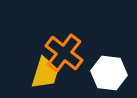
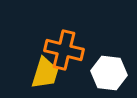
orange cross: moved 3 px up; rotated 24 degrees counterclockwise
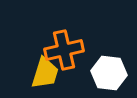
orange cross: rotated 27 degrees counterclockwise
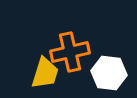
orange cross: moved 6 px right, 2 px down
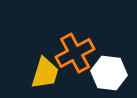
orange cross: moved 5 px right, 1 px down; rotated 15 degrees counterclockwise
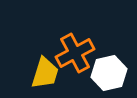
white hexagon: rotated 20 degrees counterclockwise
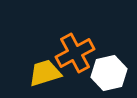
yellow trapezoid: rotated 124 degrees counterclockwise
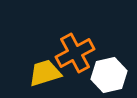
white hexagon: moved 2 px down
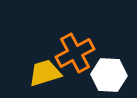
white hexagon: rotated 16 degrees clockwise
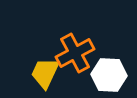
yellow trapezoid: rotated 48 degrees counterclockwise
